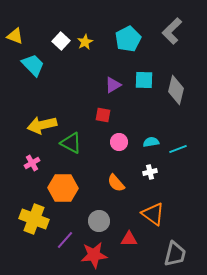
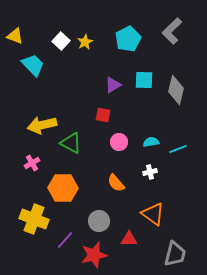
red star: rotated 8 degrees counterclockwise
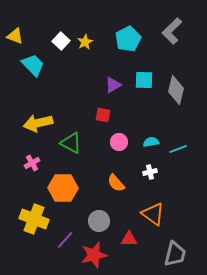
yellow arrow: moved 4 px left, 2 px up
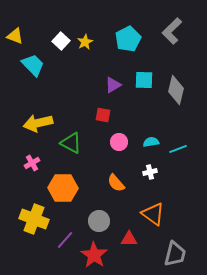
red star: rotated 24 degrees counterclockwise
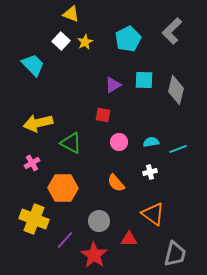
yellow triangle: moved 56 px right, 22 px up
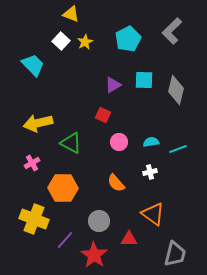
red square: rotated 14 degrees clockwise
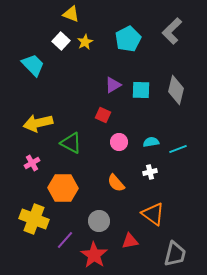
cyan square: moved 3 px left, 10 px down
red triangle: moved 1 px right, 2 px down; rotated 12 degrees counterclockwise
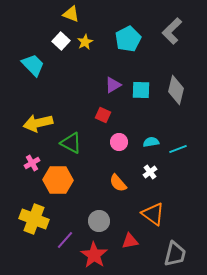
white cross: rotated 24 degrees counterclockwise
orange semicircle: moved 2 px right
orange hexagon: moved 5 px left, 8 px up
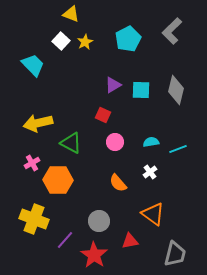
pink circle: moved 4 px left
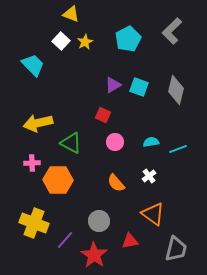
cyan square: moved 2 px left, 3 px up; rotated 18 degrees clockwise
pink cross: rotated 28 degrees clockwise
white cross: moved 1 px left, 4 px down
orange semicircle: moved 2 px left
yellow cross: moved 4 px down
gray trapezoid: moved 1 px right, 5 px up
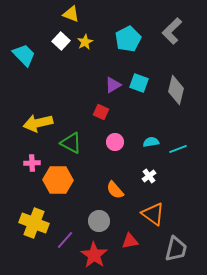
cyan trapezoid: moved 9 px left, 10 px up
cyan square: moved 4 px up
red square: moved 2 px left, 3 px up
orange semicircle: moved 1 px left, 7 px down
